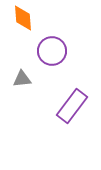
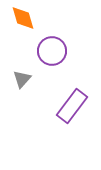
orange diamond: rotated 12 degrees counterclockwise
gray triangle: rotated 42 degrees counterclockwise
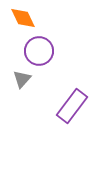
orange diamond: rotated 8 degrees counterclockwise
purple circle: moved 13 px left
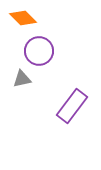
orange diamond: rotated 20 degrees counterclockwise
gray triangle: rotated 36 degrees clockwise
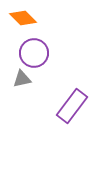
purple circle: moved 5 px left, 2 px down
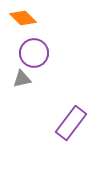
purple rectangle: moved 1 px left, 17 px down
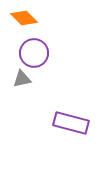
orange diamond: moved 1 px right
purple rectangle: rotated 68 degrees clockwise
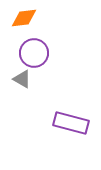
orange diamond: rotated 52 degrees counterclockwise
gray triangle: rotated 42 degrees clockwise
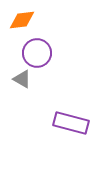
orange diamond: moved 2 px left, 2 px down
purple circle: moved 3 px right
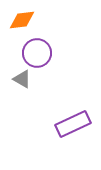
purple rectangle: moved 2 px right, 1 px down; rotated 40 degrees counterclockwise
